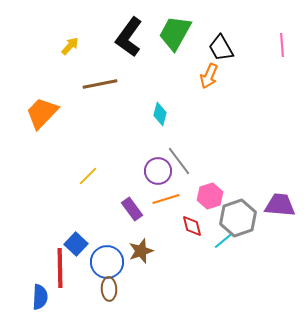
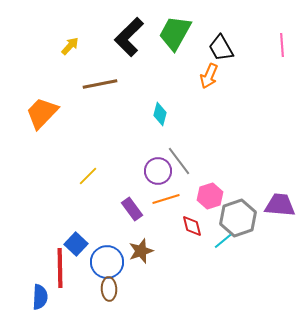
black L-shape: rotated 9 degrees clockwise
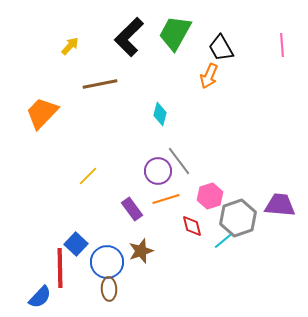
blue semicircle: rotated 40 degrees clockwise
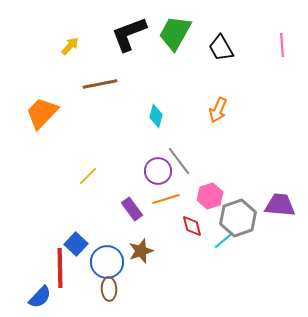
black L-shape: moved 3 px up; rotated 24 degrees clockwise
orange arrow: moved 9 px right, 34 px down
cyan diamond: moved 4 px left, 2 px down
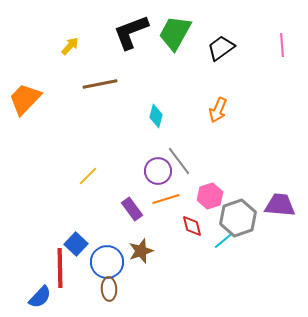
black L-shape: moved 2 px right, 2 px up
black trapezoid: rotated 84 degrees clockwise
orange trapezoid: moved 17 px left, 14 px up
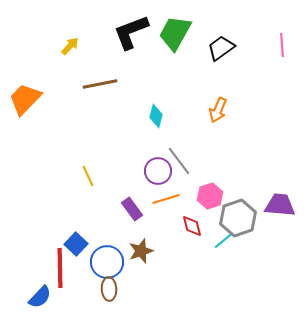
yellow line: rotated 70 degrees counterclockwise
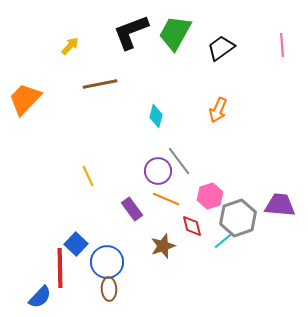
orange line: rotated 40 degrees clockwise
brown star: moved 22 px right, 5 px up
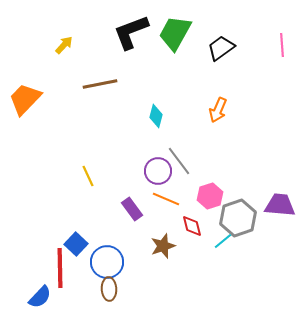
yellow arrow: moved 6 px left, 1 px up
